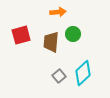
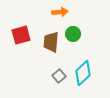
orange arrow: moved 2 px right
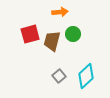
red square: moved 9 px right, 1 px up
brown trapezoid: moved 1 px right, 1 px up; rotated 10 degrees clockwise
cyan diamond: moved 3 px right, 3 px down
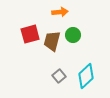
green circle: moved 1 px down
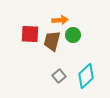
orange arrow: moved 8 px down
red square: rotated 18 degrees clockwise
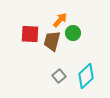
orange arrow: rotated 42 degrees counterclockwise
green circle: moved 2 px up
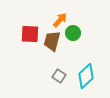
gray square: rotated 16 degrees counterclockwise
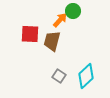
green circle: moved 22 px up
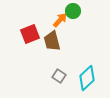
red square: rotated 24 degrees counterclockwise
brown trapezoid: rotated 30 degrees counterclockwise
cyan diamond: moved 1 px right, 2 px down
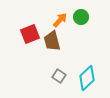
green circle: moved 8 px right, 6 px down
